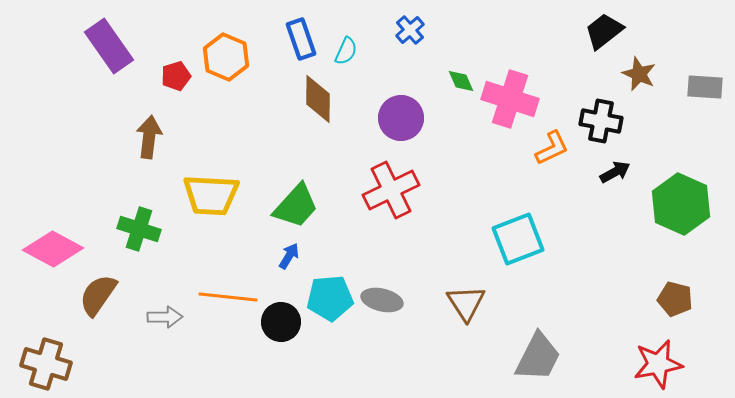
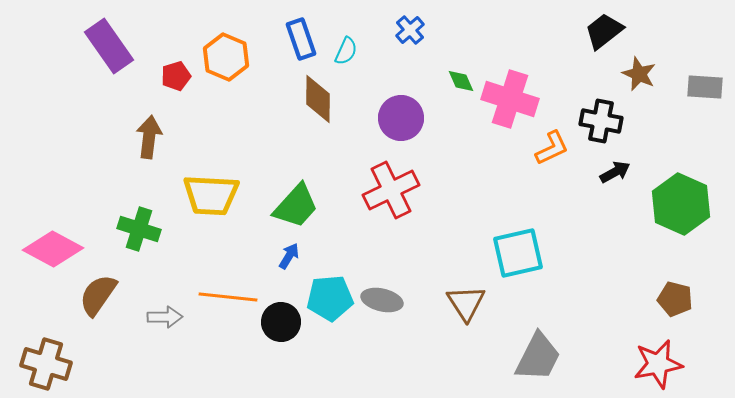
cyan square: moved 14 px down; rotated 8 degrees clockwise
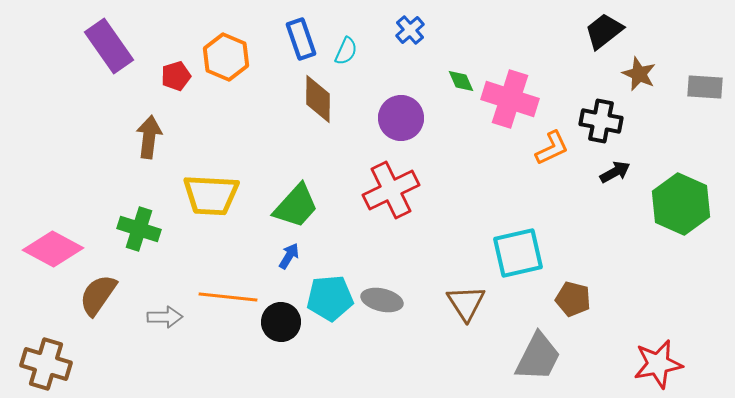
brown pentagon: moved 102 px left
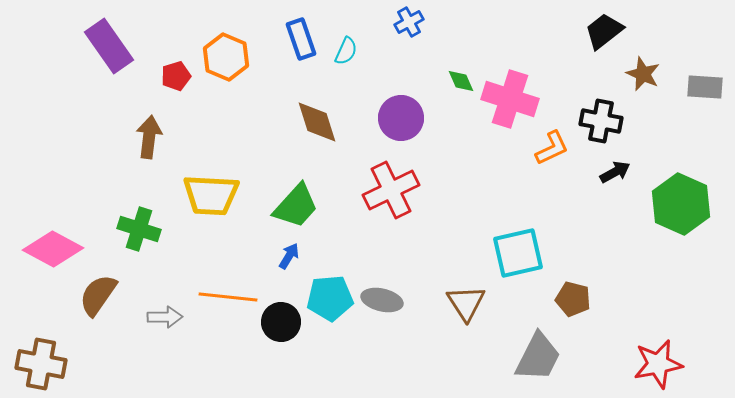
blue cross: moved 1 px left, 8 px up; rotated 12 degrees clockwise
brown star: moved 4 px right
brown diamond: moved 1 px left, 23 px down; rotated 18 degrees counterclockwise
brown cross: moved 5 px left; rotated 6 degrees counterclockwise
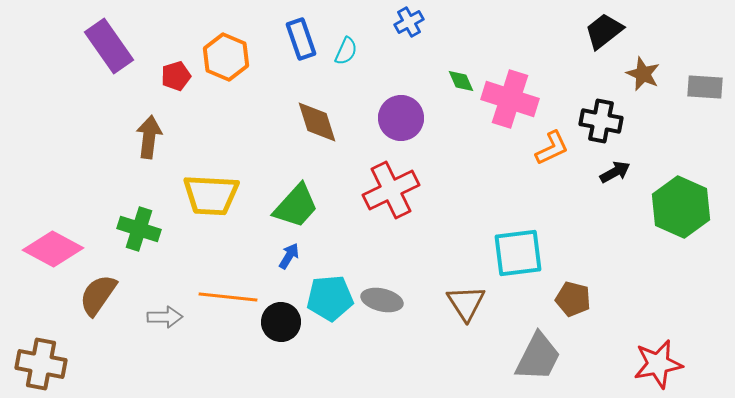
green hexagon: moved 3 px down
cyan square: rotated 6 degrees clockwise
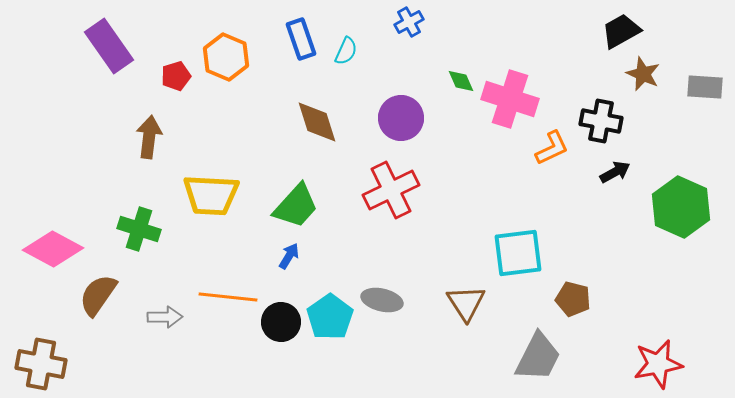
black trapezoid: moved 17 px right; rotated 9 degrees clockwise
cyan pentagon: moved 19 px down; rotated 30 degrees counterclockwise
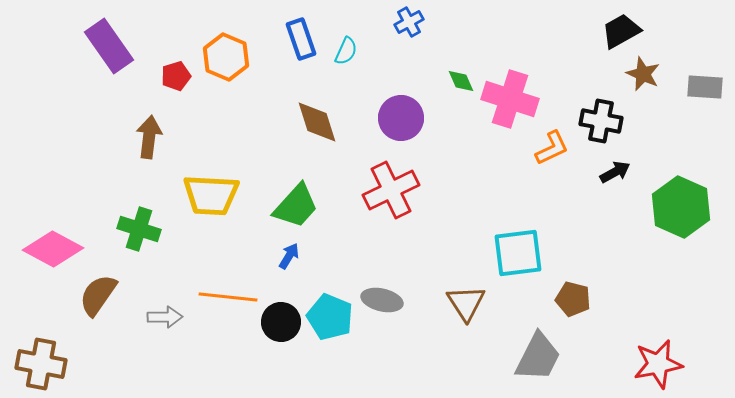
cyan pentagon: rotated 15 degrees counterclockwise
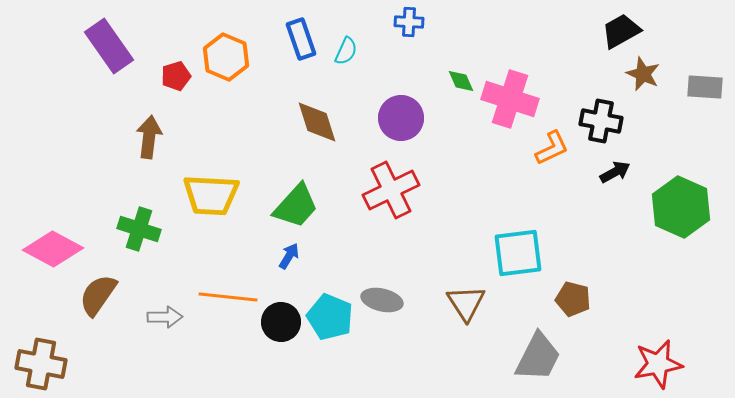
blue cross: rotated 32 degrees clockwise
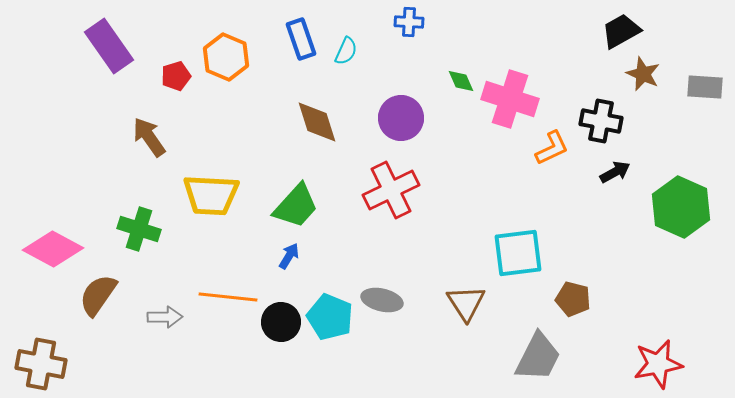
brown arrow: rotated 42 degrees counterclockwise
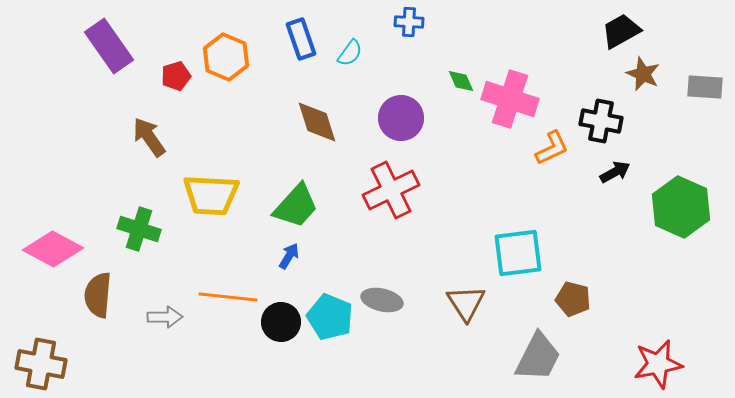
cyan semicircle: moved 4 px right, 2 px down; rotated 12 degrees clockwise
brown semicircle: rotated 30 degrees counterclockwise
